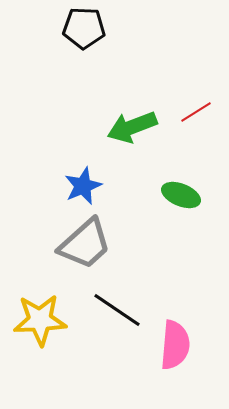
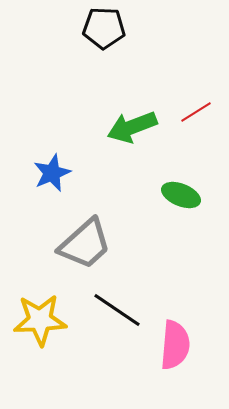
black pentagon: moved 20 px right
blue star: moved 31 px left, 13 px up
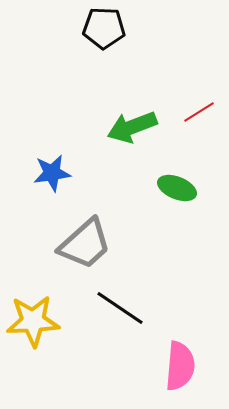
red line: moved 3 px right
blue star: rotated 15 degrees clockwise
green ellipse: moved 4 px left, 7 px up
black line: moved 3 px right, 2 px up
yellow star: moved 7 px left, 1 px down
pink semicircle: moved 5 px right, 21 px down
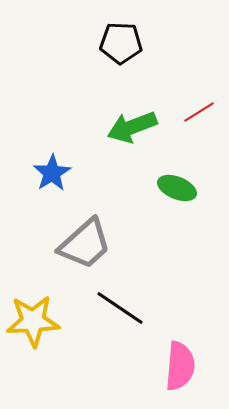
black pentagon: moved 17 px right, 15 px down
blue star: rotated 24 degrees counterclockwise
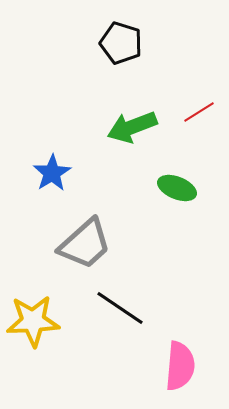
black pentagon: rotated 15 degrees clockwise
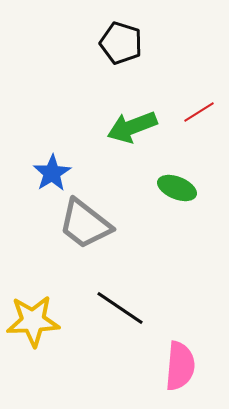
gray trapezoid: moved 20 px up; rotated 80 degrees clockwise
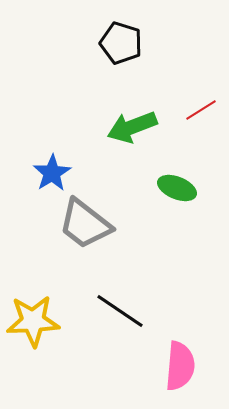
red line: moved 2 px right, 2 px up
black line: moved 3 px down
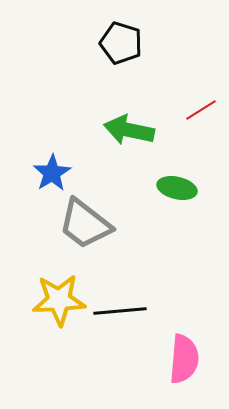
green arrow: moved 3 px left, 3 px down; rotated 33 degrees clockwise
green ellipse: rotated 9 degrees counterclockwise
black line: rotated 39 degrees counterclockwise
yellow star: moved 26 px right, 21 px up
pink semicircle: moved 4 px right, 7 px up
